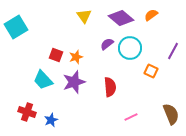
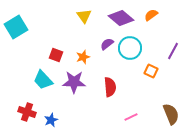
orange star: moved 7 px right
purple star: rotated 20 degrees clockwise
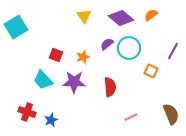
cyan circle: moved 1 px left
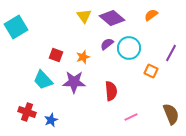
purple diamond: moved 9 px left
purple line: moved 2 px left, 2 px down
red semicircle: moved 1 px right, 4 px down
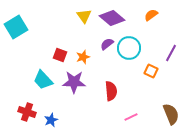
red square: moved 4 px right
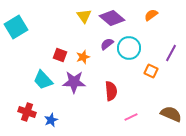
brown semicircle: rotated 45 degrees counterclockwise
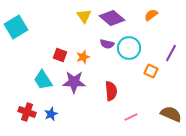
purple semicircle: rotated 128 degrees counterclockwise
cyan trapezoid: rotated 10 degrees clockwise
blue star: moved 6 px up
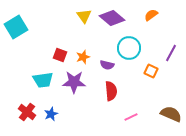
purple semicircle: moved 21 px down
cyan trapezoid: rotated 65 degrees counterclockwise
red cross: rotated 18 degrees clockwise
